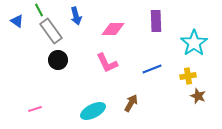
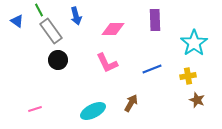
purple rectangle: moved 1 px left, 1 px up
brown star: moved 1 px left, 4 px down
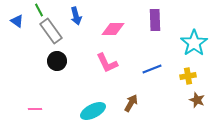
black circle: moved 1 px left, 1 px down
pink line: rotated 16 degrees clockwise
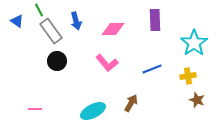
blue arrow: moved 5 px down
pink L-shape: rotated 15 degrees counterclockwise
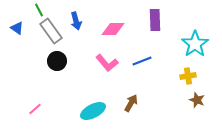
blue triangle: moved 7 px down
cyan star: moved 1 px right, 1 px down
blue line: moved 10 px left, 8 px up
pink line: rotated 40 degrees counterclockwise
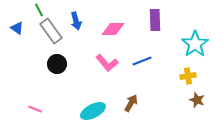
black circle: moved 3 px down
pink line: rotated 64 degrees clockwise
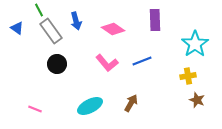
pink diamond: rotated 35 degrees clockwise
cyan ellipse: moved 3 px left, 5 px up
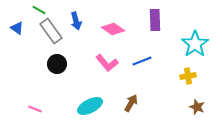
green line: rotated 32 degrees counterclockwise
brown star: moved 7 px down
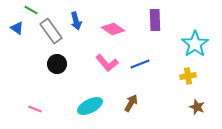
green line: moved 8 px left
blue line: moved 2 px left, 3 px down
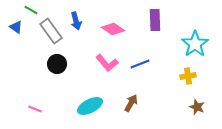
blue triangle: moved 1 px left, 1 px up
